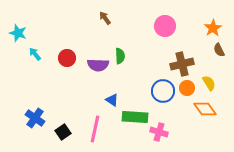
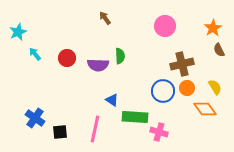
cyan star: moved 1 px up; rotated 30 degrees clockwise
yellow semicircle: moved 6 px right, 4 px down
black square: moved 3 px left; rotated 28 degrees clockwise
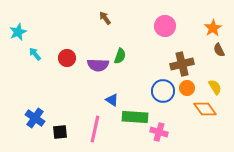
green semicircle: rotated 21 degrees clockwise
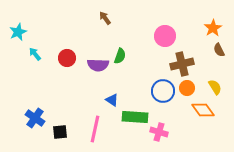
pink circle: moved 10 px down
orange diamond: moved 2 px left, 1 px down
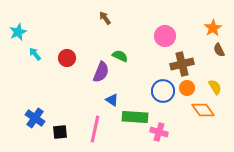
green semicircle: rotated 84 degrees counterclockwise
purple semicircle: moved 3 px right, 7 px down; rotated 70 degrees counterclockwise
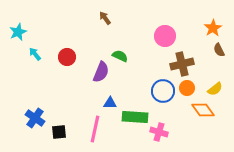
red circle: moved 1 px up
yellow semicircle: moved 2 px down; rotated 84 degrees clockwise
blue triangle: moved 2 px left, 3 px down; rotated 32 degrees counterclockwise
black square: moved 1 px left
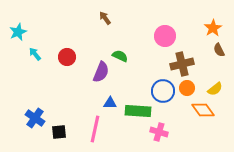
green rectangle: moved 3 px right, 6 px up
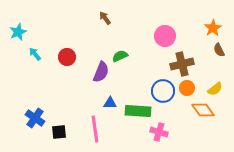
green semicircle: rotated 49 degrees counterclockwise
pink line: rotated 20 degrees counterclockwise
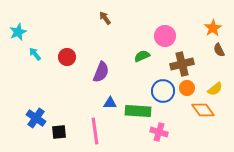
green semicircle: moved 22 px right
blue cross: moved 1 px right
pink line: moved 2 px down
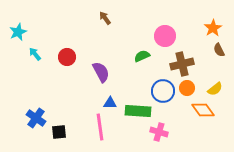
purple semicircle: rotated 50 degrees counterclockwise
pink line: moved 5 px right, 4 px up
